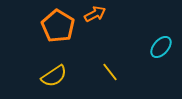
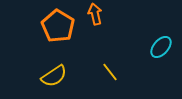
orange arrow: rotated 75 degrees counterclockwise
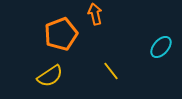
orange pentagon: moved 3 px right, 8 px down; rotated 20 degrees clockwise
yellow line: moved 1 px right, 1 px up
yellow semicircle: moved 4 px left
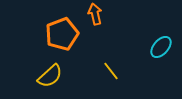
orange pentagon: moved 1 px right
yellow semicircle: rotated 8 degrees counterclockwise
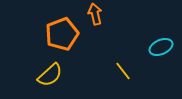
cyan ellipse: rotated 25 degrees clockwise
yellow line: moved 12 px right
yellow semicircle: moved 1 px up
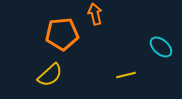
orange pentagon: rotated 16 degrees clockwise
cyan ellipse: rotated 65 degrees clockwise
yellow line: moved 3 px right, 4 px down; rotated 66 degrees counterclockwise
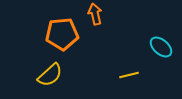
yellow line: moved 3 px right
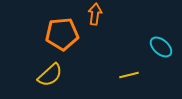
orange arrow: rotated 20 degrees clockwise
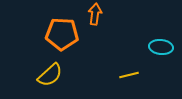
orange pentagon: rotated 8 degrees clockwise
cyan ellipse: rotated 35 degrees counterclockwise
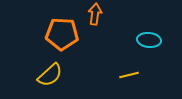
cyan ellipse: moved 12 px left, 7 px up
